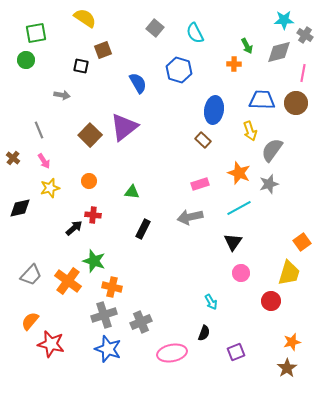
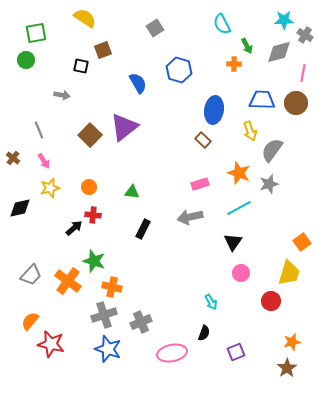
gray square at (155, 28): rotated 18 degrees clockwise
cyan semicircle at (195, 33): moved 27 px right, 9 px up
orange circle at (89, 181): moved 6 px down
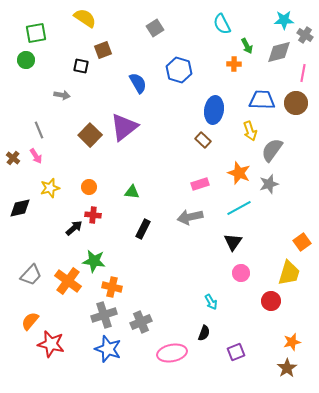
pink arrow at (44, 161): moved 8 px left, 5 px up
green star at (94, 261): rotated 10 degrees counterclockwise
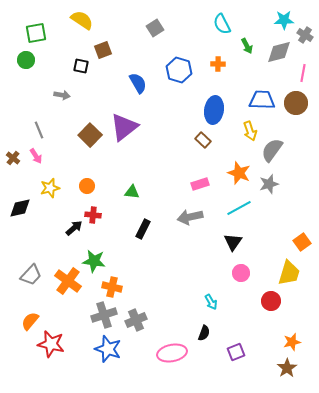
yellow semicircle at (85, 18): moved 3 px left, 2 px down
orange cross at (234, 64): moved 16 px left
orange circle at (89, 187): moved 2 px left, 1 px up
gray cross at (141, 322): moved 5 px left, 2 px up
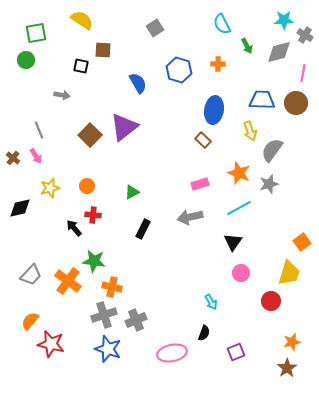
brown square at (103, 50): rotated 24 degrees clockwise
green triangle at (132, 192): rotated 35 degrees counterclockwise
black arrow at (74, 228): rotated 90 degrees counterclockwise
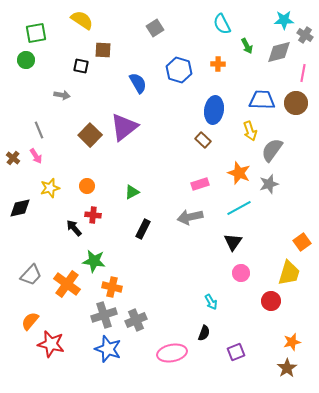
orange cross at (68, 281): moved 1 px left, 3 px down
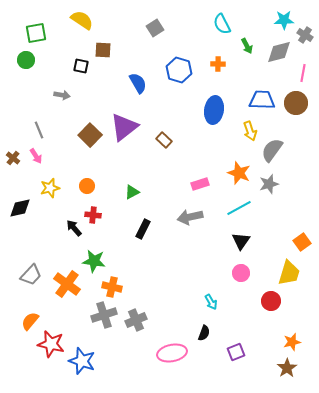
brown rectangle at (203, 140): moved 39 px left
black triangle at (233, 242): moved 8 px right, 1 px up
blue star at (108, 349): moved 26 px left, 12 px down
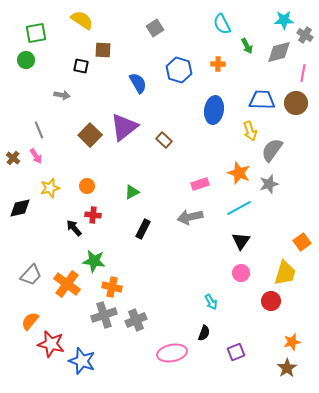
yellow trapezoid at (289, 273): moved 4 px left
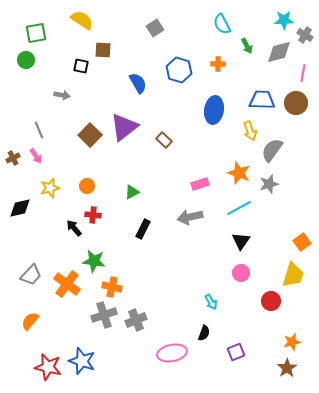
brown cross at (13, 158): rotated 24 degrees clockwise
yellow trapezoid at (285, 273): moved 8 px right, 2 px down
red star at (51, 344): moved 3 px left, 23 px down
